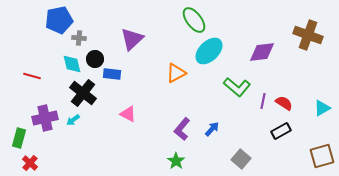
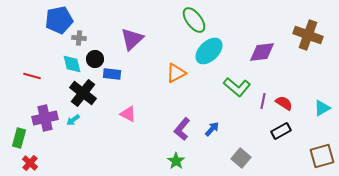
gray square: moved 1 px up
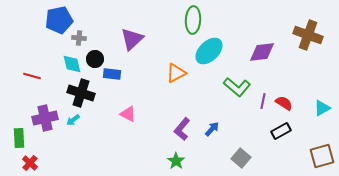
green ellipse: moved 1 px left; rotated 40 degrees clockwise
black cross: moved 2 px left; rotated 20 degrees counterclockwise
green rectangle: rotated 18 degrees counterclockwise
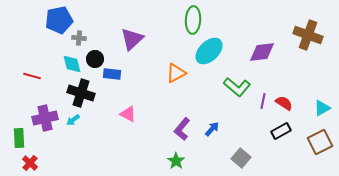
brown square: moved 2 px left, 14 px up; rotated 10 degrees counterclockwise
